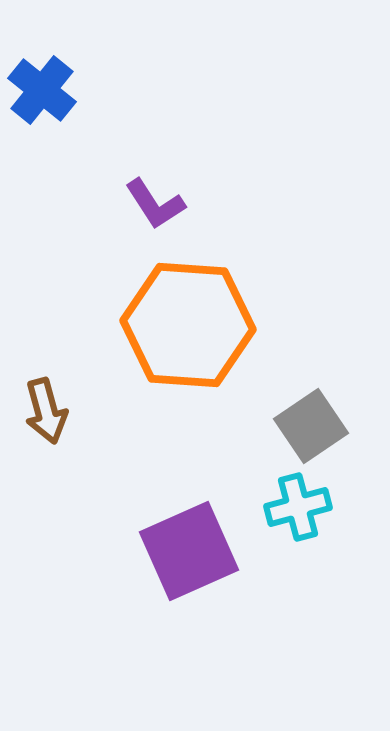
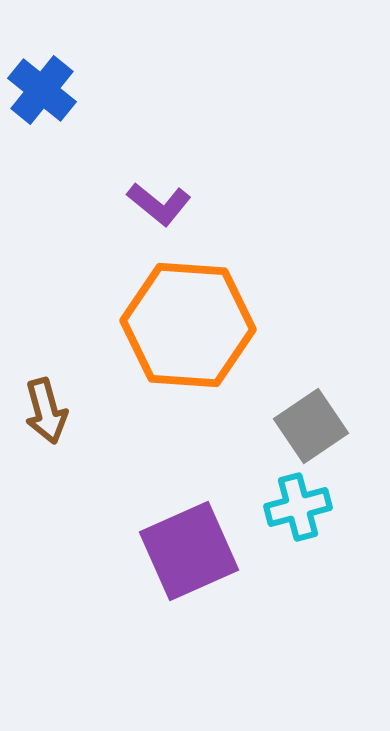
purple L-shape: moved 4 px right; rotated 18 degrees counterclockwise
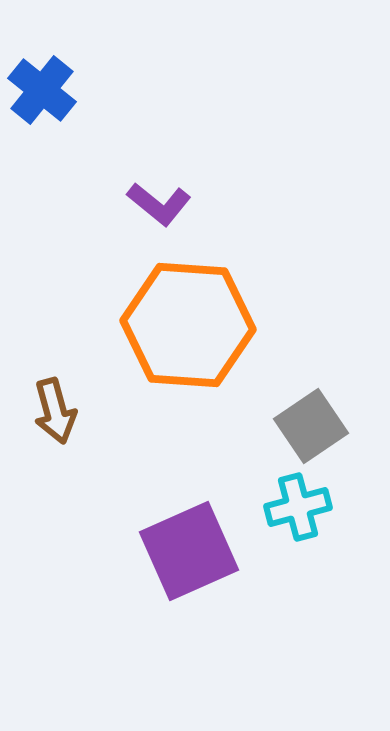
brown arrow: moved 9 px right
